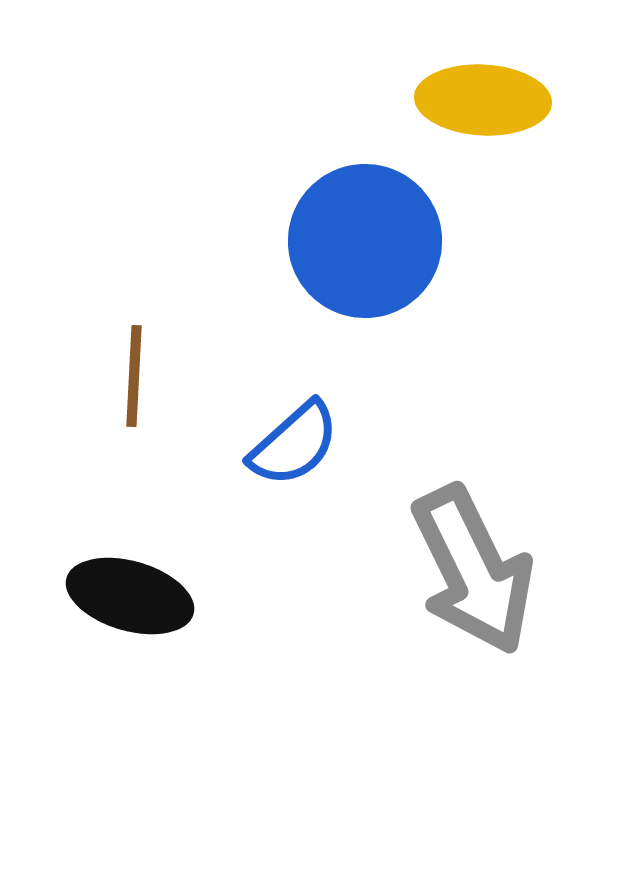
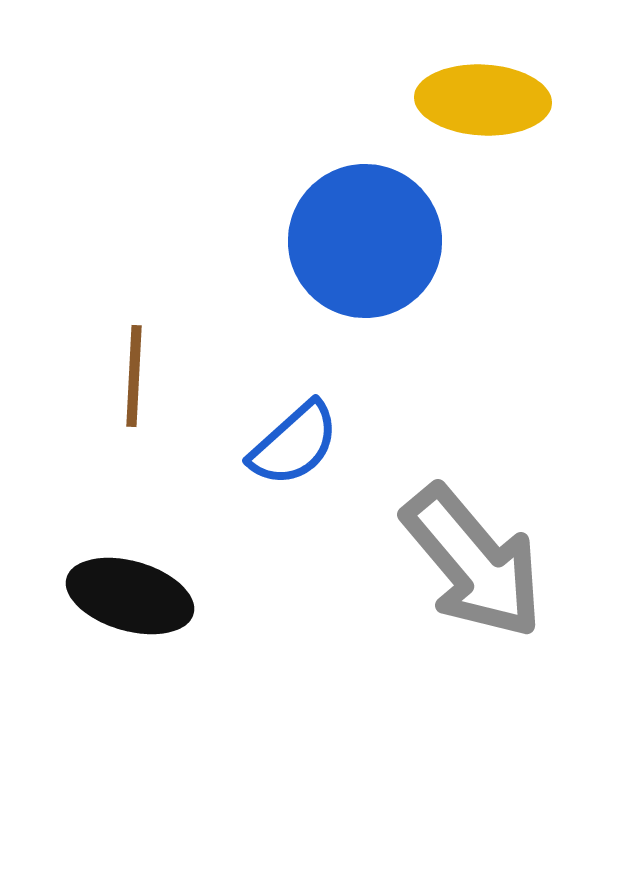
gray arrow: moved 8 px up; rotated 14 degrees counterclockwise
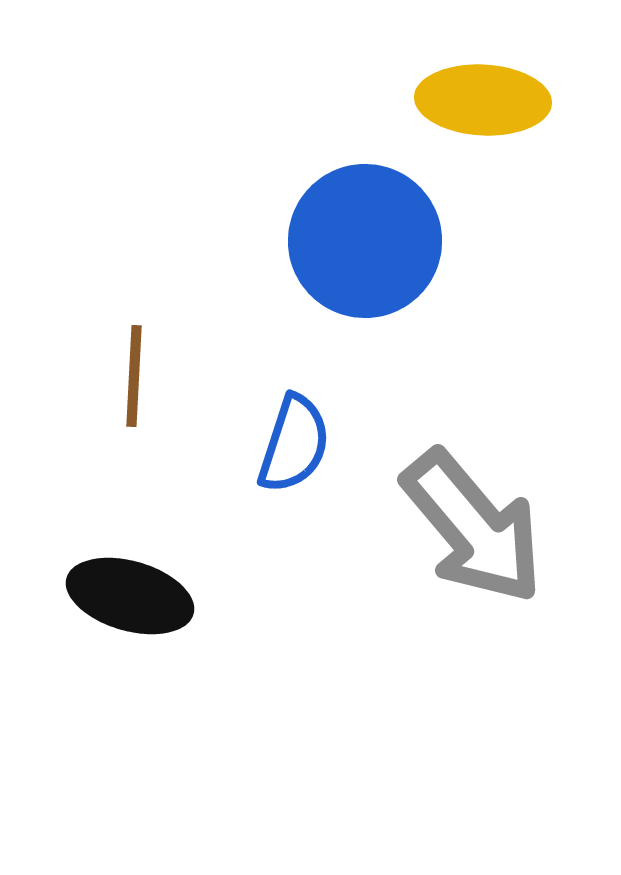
blue semicircle: rotated 30 degrees counterclockwise
gray arrow: moved 35 px up
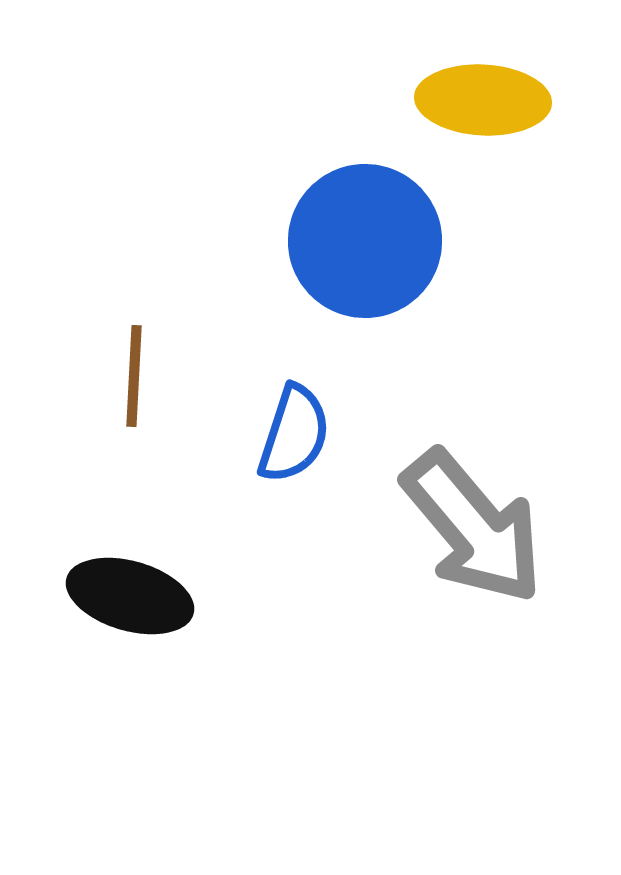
blue semicircle: moved 10 px up
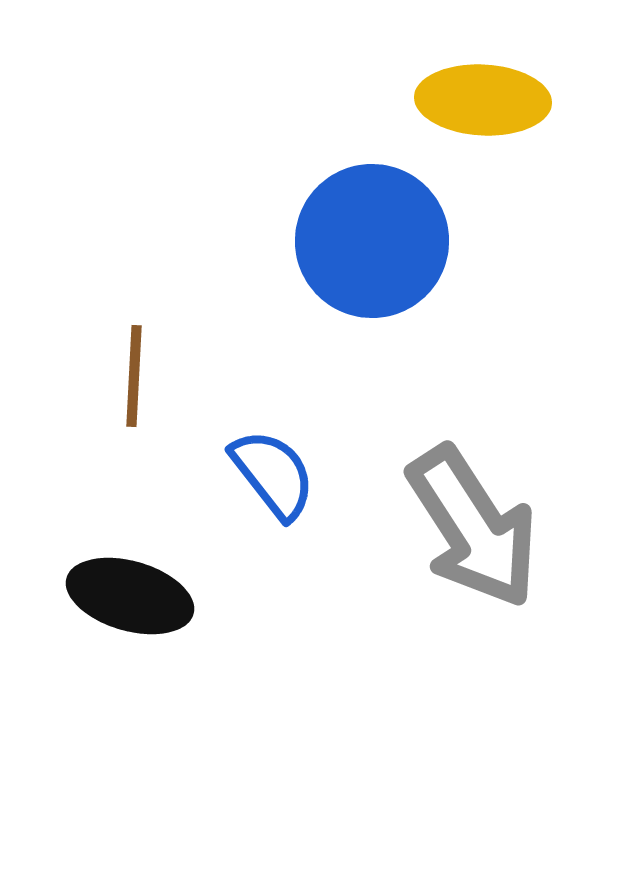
blue circle: moved 7 px right
blue semicircle: moved 21 px left, 40 px down; rotated 56 degrees counterclockwise
gray arrow: rotated 7 degrees clockwise
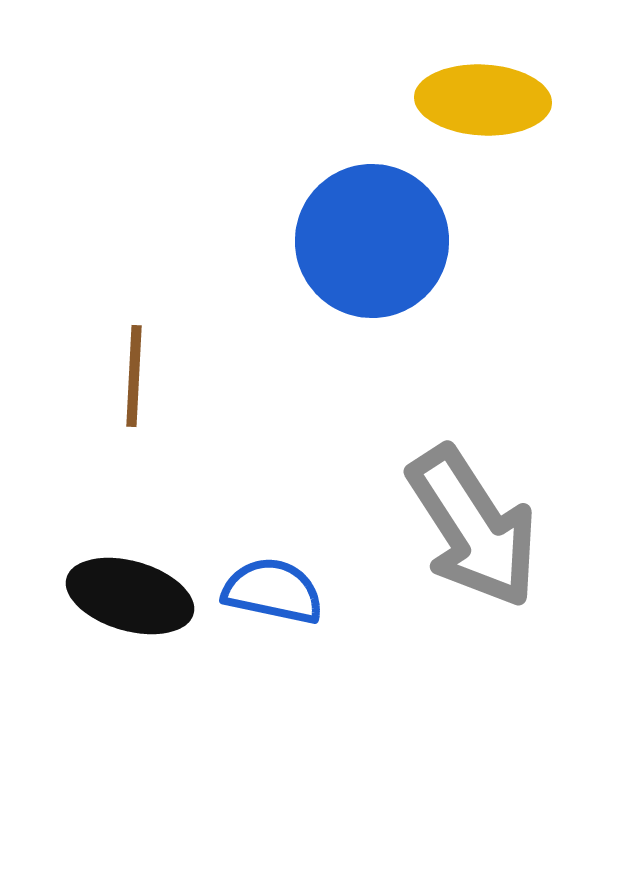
blue semicircle: moved 117 px down; rotated 40 degrees counterclockwise
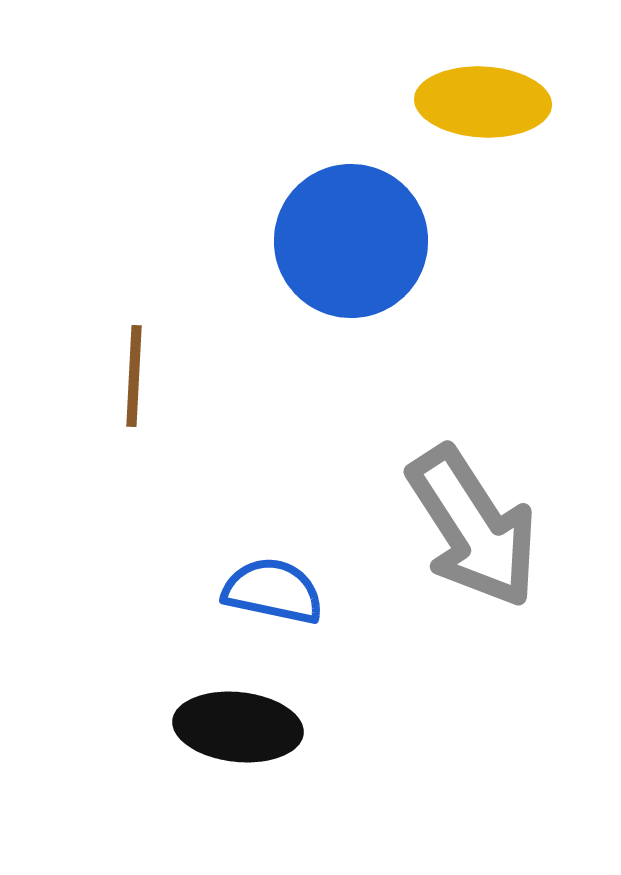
yellow ellipse: moved 2 px down
blue circle: moved 21 px left
black ellipse: moved 108 px right, 131 px down; rotated 10 degrees counterclockwise
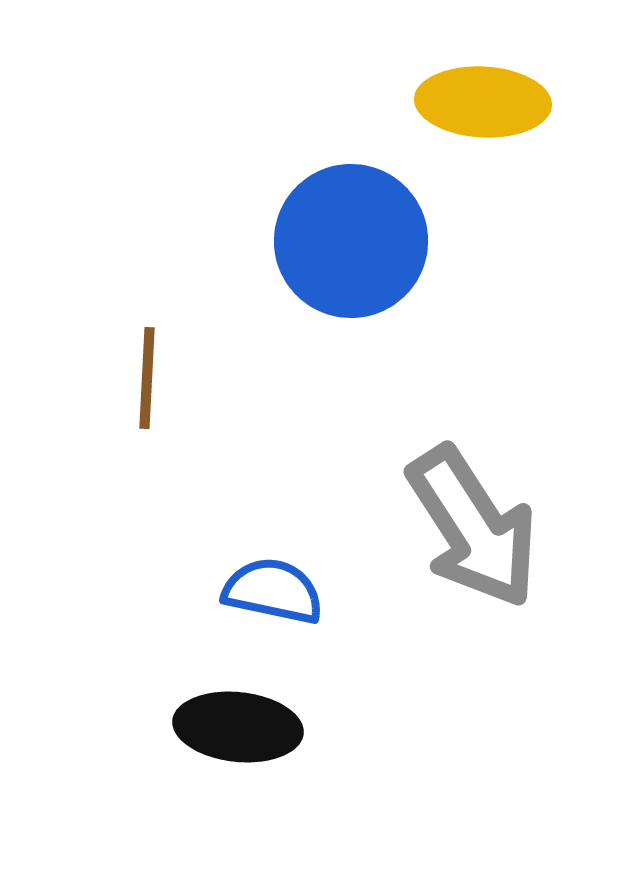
brown line: moved 13 px right, 2 px down
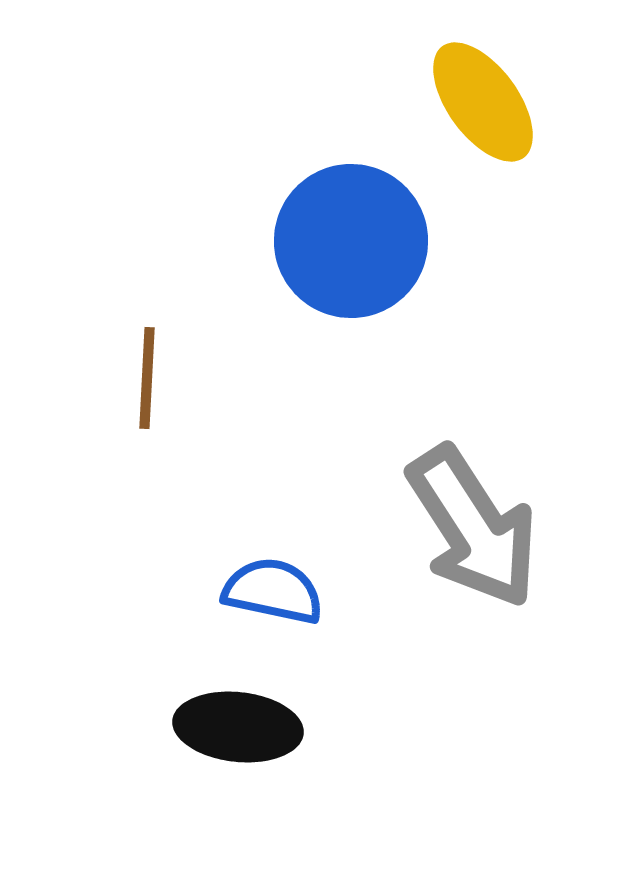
yellow ellipse: rotated 51 degrees clockwise
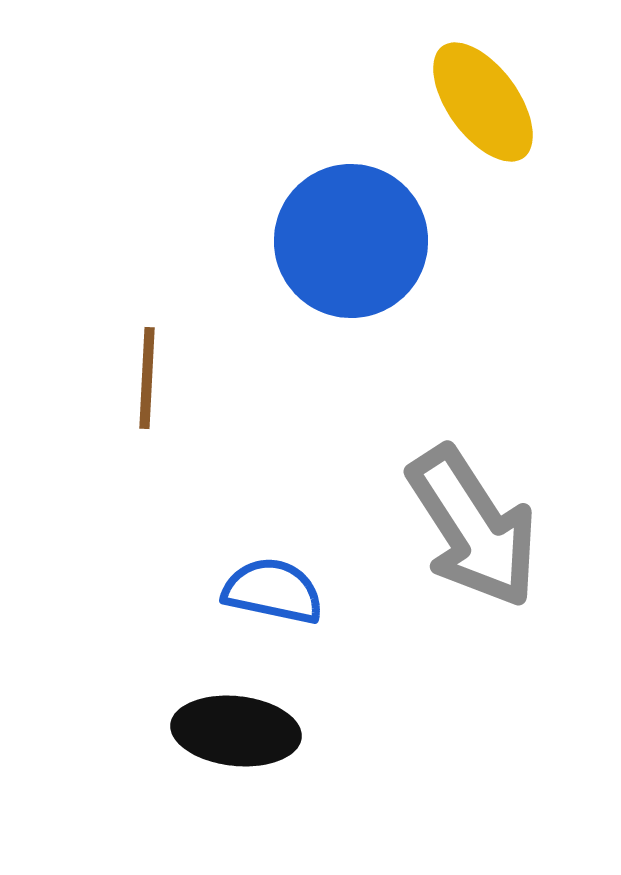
black ellipse: moved 2 px left, 4 px down
